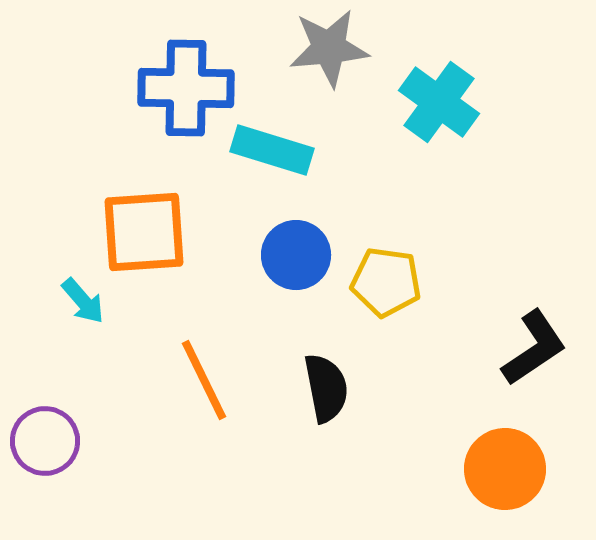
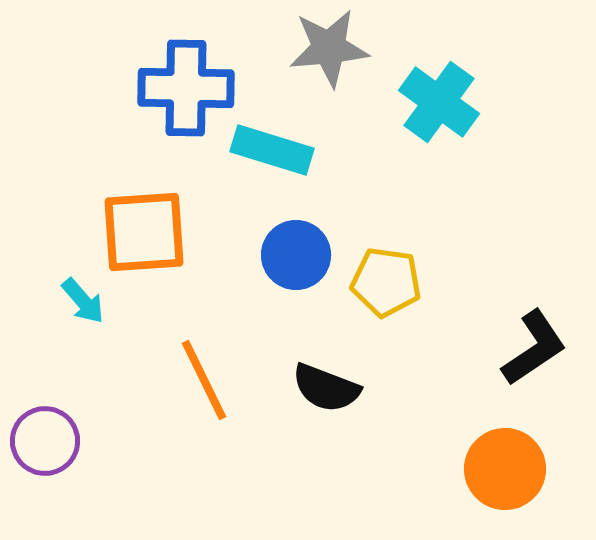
black semicircle: rotated 122 degrees clockwise
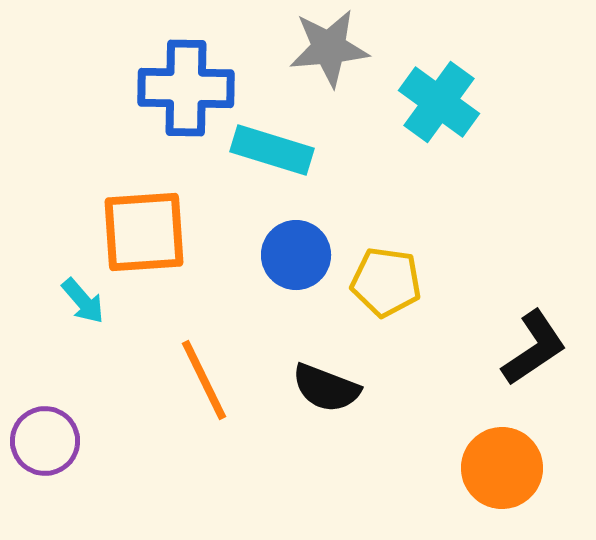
orange circle: moved 3 px left, 1 px up
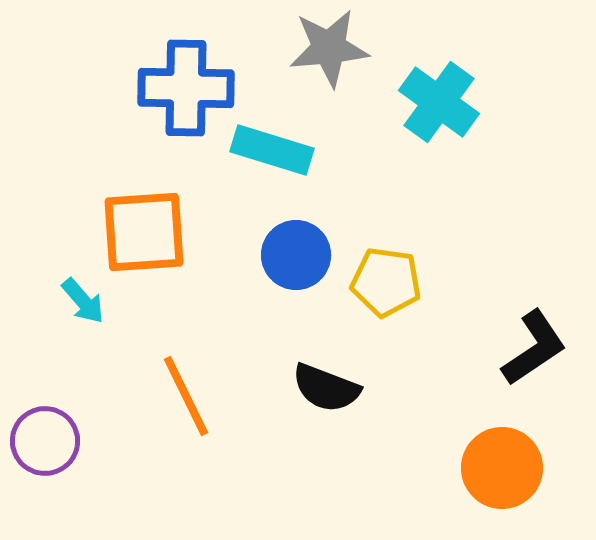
orange line: moved 18 px left, 16 px down
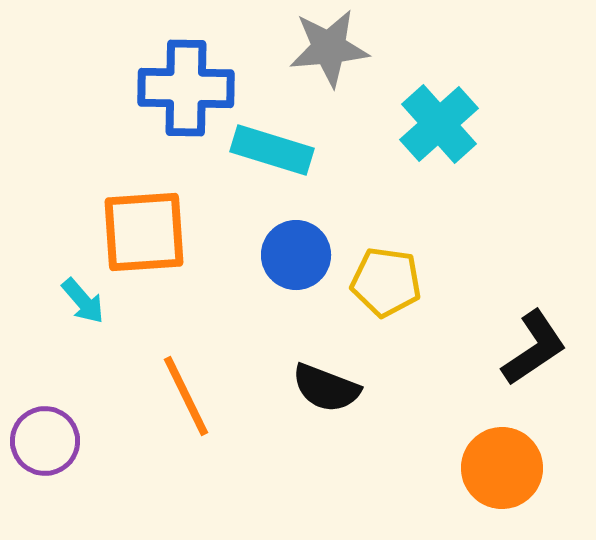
cyan cross: moved 22 px down; rotated 12 degrees clockwise
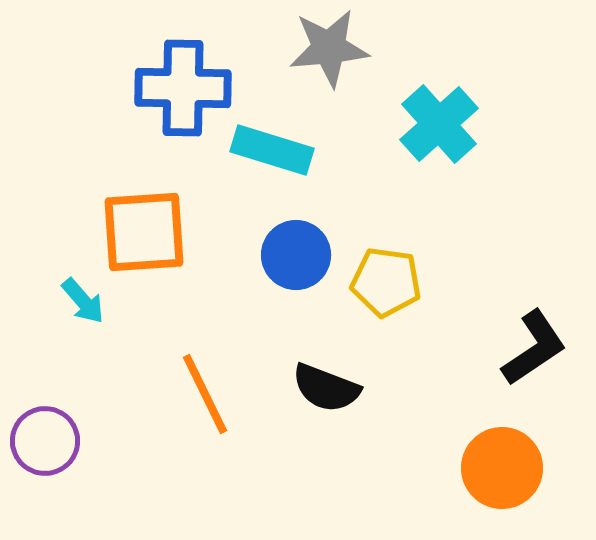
blue cross: moved 3 px left
orange line: moved 19 px right, 2 px up
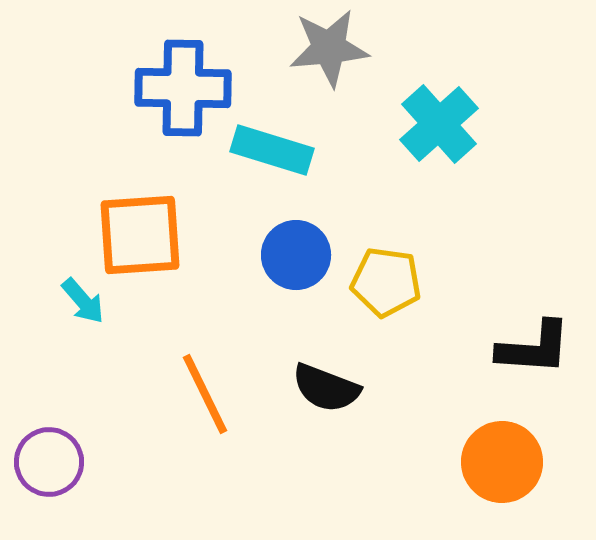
orange square: moved 4 px left, 3 px down
black L-shape: rotated 38 degrees clockwise
purple circle: moved 4 px right, 21 px down
orange circle: moved 6 px up
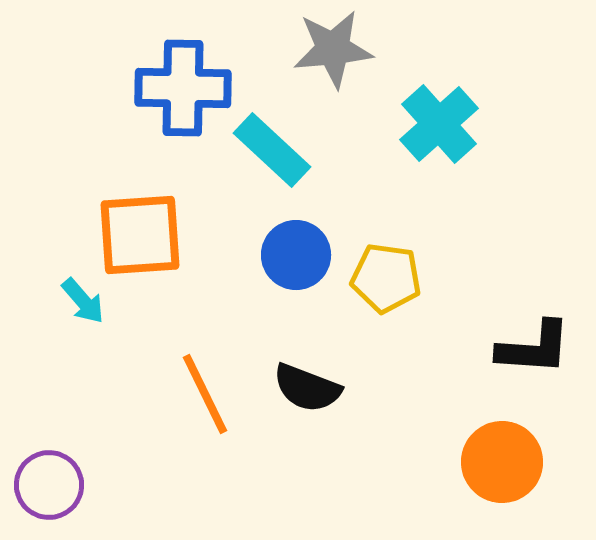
gray star: moved 4 px right, 1 px down
cyan rectangle: rotated 26 degrees clockwise
yellow pentagon: moved 4 px up
black semicircle: moved 19 px left
purple circle: moved 23 px down
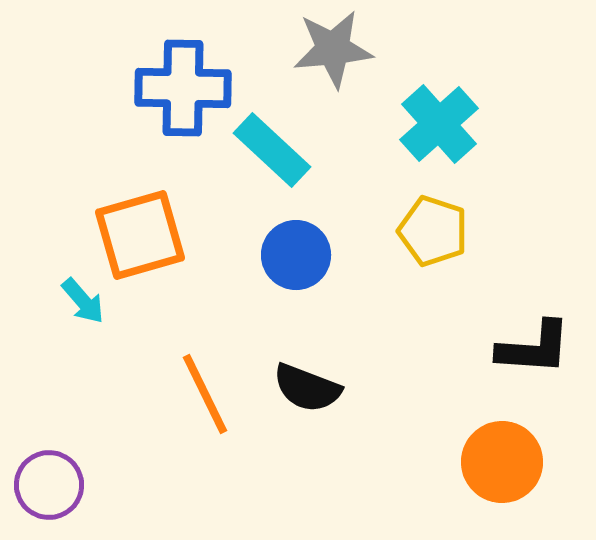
orange square: rotated 12 degrees counterclockwise
yellow pentagon: moved 47 px right, 47 px up; rotated 10 degrees clockwise
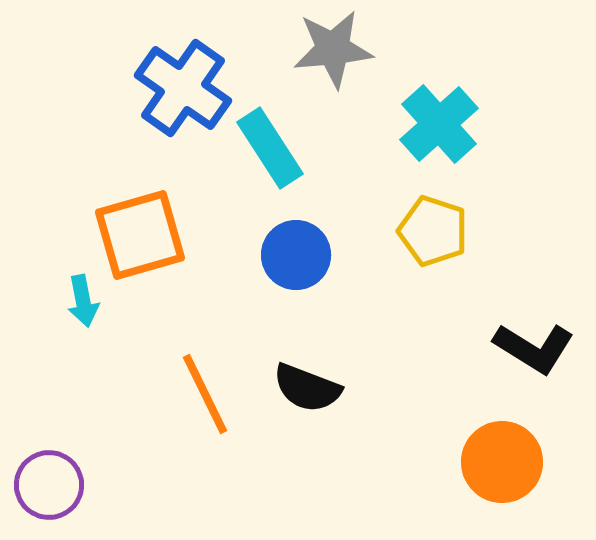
blue cross: rotated 34 degrees clockwise
cyan rectangle: moved 2 px left, 2 px up; rotated 14 degrees clockwise
cyan arrow: rotated 30 degrees clockwise
black L-shape: rotated 28 degrees clockwise
